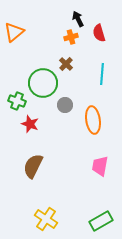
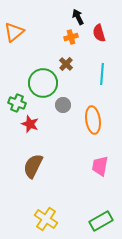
black arrow: moved 2 px up
green cross: moved 2 px down
gray circle: moved 2 px left
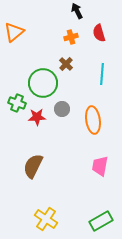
black arrow: moved 1 px left, 6 px up
gray circle: moved 1 px left, 4 px down
red star: moved 7 px right, 7 px up; rotated 24 degrees counterclockwise
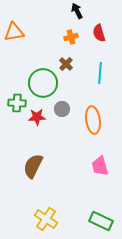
orange triangle: rotated 30 degrees clockwise
cyan line: moved 2 px left, 1 px up
green cross: rotated 18 degrees counterclockwise
pink trapezoid: rotated 25 degrees counterclockwise
green rectangle: rotated 55 degrees clockwise
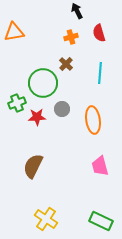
green cross: rotated 24 degrees counterclockwise
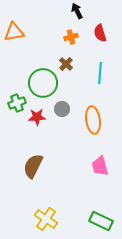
red semicircle: moved 1 px right
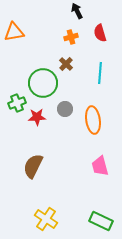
gray circle: moved 3 px right
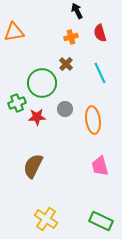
cyan line: rotated 30 degrees counterclockwise
green circle: moved 1 px left
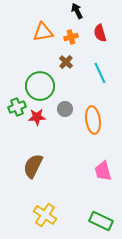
orange triangle: moved 29 px right
brown cross: moved 2 px up
green circle: moved 2 px left, 3 px down
green cross: moved 4 px down
pink trapezoid: moved 3 px right, 5 px down
yellow cross: moved 1 px left, 4 px up
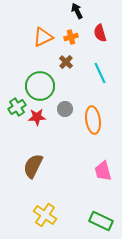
orange triangle: moved 5 px down; rotated 15 degrees counterclockwise
green cross: rotated 12 degrees counterclockwise
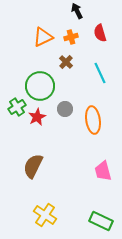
red star: rotated 24 degrees counterclockwise
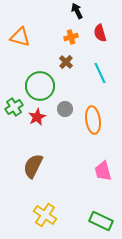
orange triangle: moved 23 px left; rotated 40 degrees clockwise
green cross: moved 3 px left
